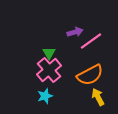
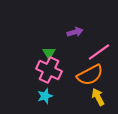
pink line: moved 8 px right, 11 px down
pink cross: rotated 25 degrees counterclockwise
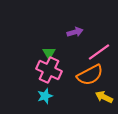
yellow arrow: moved 6 px right; rotated 36 degrees counterclockwise
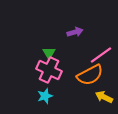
pink line: moved 2 px right, 3 px down
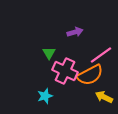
pink cross: moved 16 px right, 1 px down
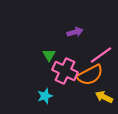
green triangle: moved 2 px down
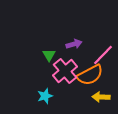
purple arrow: moved 1 px left, 12 px down
pink line: moved 2 px right; rotated 10 degrees counterclockwise
pink cross: rotated 25 degrees clockwise
yellow arrow: moved 3 px left; rotated 24 degrees counterclockwise
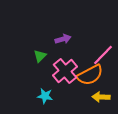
purple arrow: moved 11 px left, 5 px up
green triangle: moved 9 px left, 1 px down; rotated 16 degrees clockwise
cyan star: rotated 28 degrees clockwise
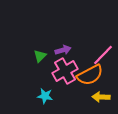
purple arrow: moved 11 px down
pink cross: rotated 10 degrees clockwise
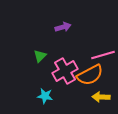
purple arrow: moved 23 px up
pink line: rotated 30 degrees clockwise
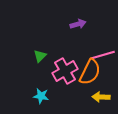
purple arrow: moved 15 px right, 3 px up
orange semicircle: moved 3 px up; rotated 36 degrees counterclockwise
cyan star: moved 4 px left
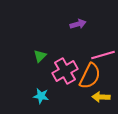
orange semicircle: moved 4 px down
